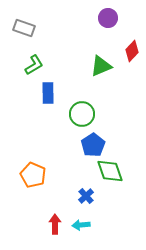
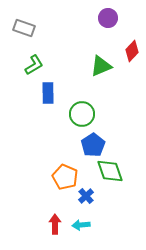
orange pentagon: moved 32 px right, 2 px down
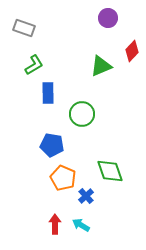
blue pentagon: moved 41 px left; rotated 30 degrees counterclockwise
orange pentagon: moved 2 px left, 1 px down
cyan arrow: rotated 36 degrees clockwise
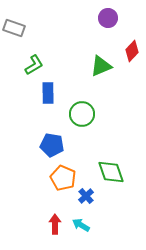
gray rectangle: moved 10 px left
green diamond: moved 1 px right, 1 px down
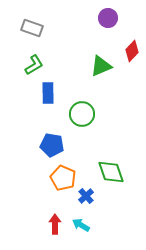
gray rectangle: moved 18 px right
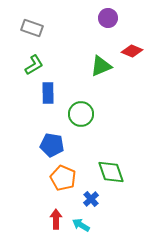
red diamond: rotated 70 degrees clockwise
green circle: moved 1 px left
blue cross: moved 5 px right, 3 px down
red arrow: moved 1 px right, 5 px up
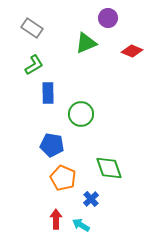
gray rectangle: rotated 15 degrees clockwise
green triangle: moved 15 px left, 23 px up
green diamond: moved 2 px left, 4 px up
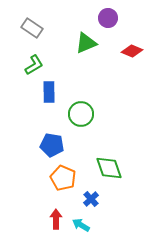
blue rectangle: moved 1 px right, 1 px up
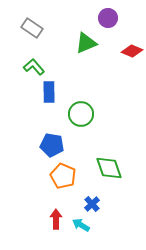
green L-shape: moved 2 px down; rotated 100 degrees counterclockwise
orange pentagon: moved 2 px up
blue cross: moved 1 px right, 5 px down
